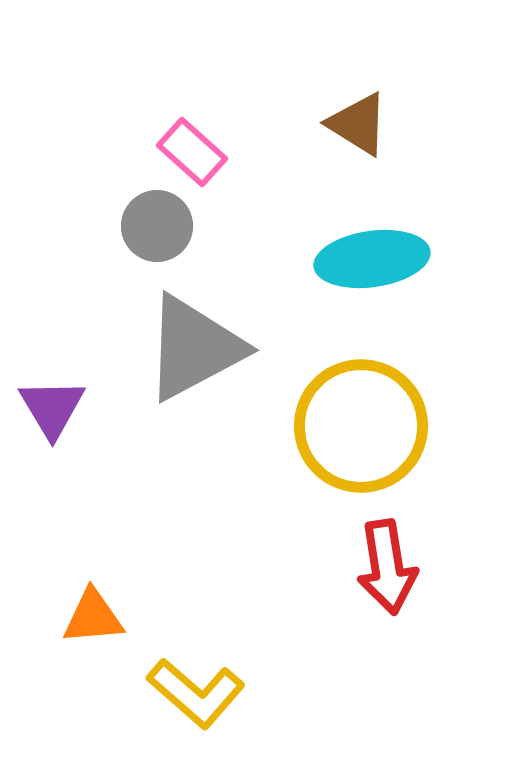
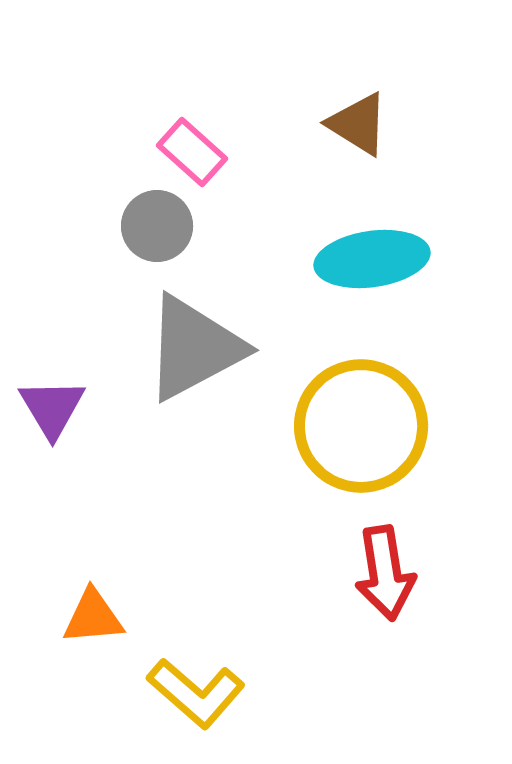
red arrow: moved 2 px left, 6 px down
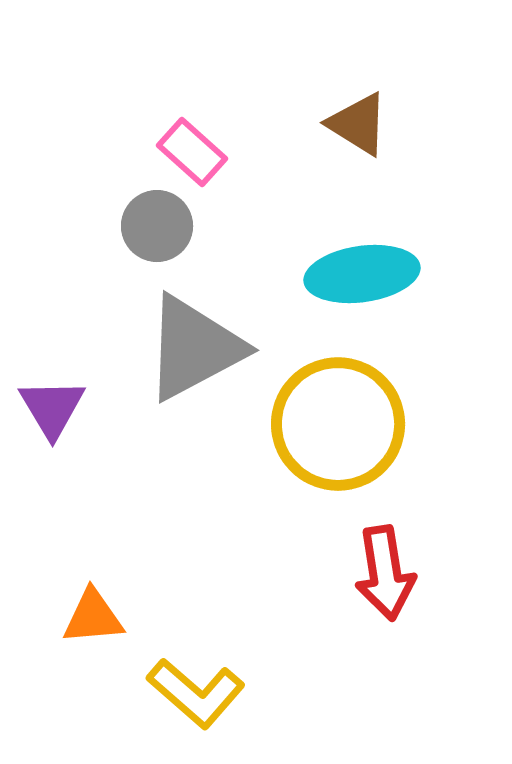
cyan ellipse: moved 10 px left, 15 px down
yellow circle: moved 23 px left, 2 px up
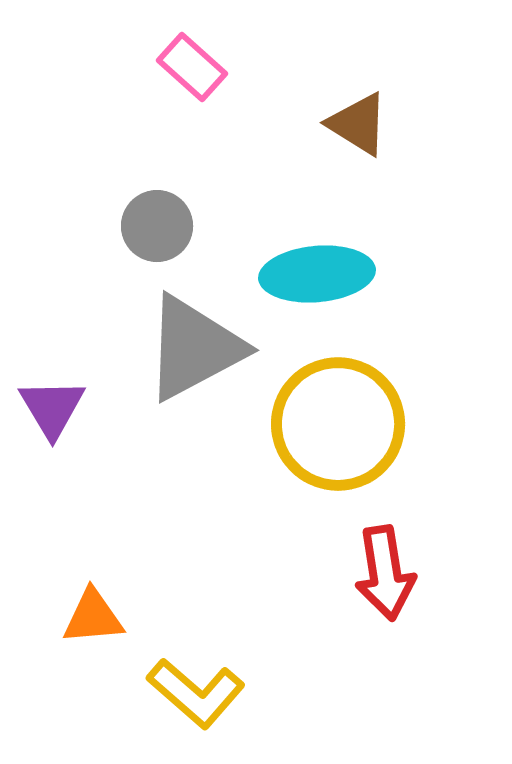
pink rectangle: moved 85 px up
cyan ellipse: moved 45 px left; rotated 3 degrees clockwise
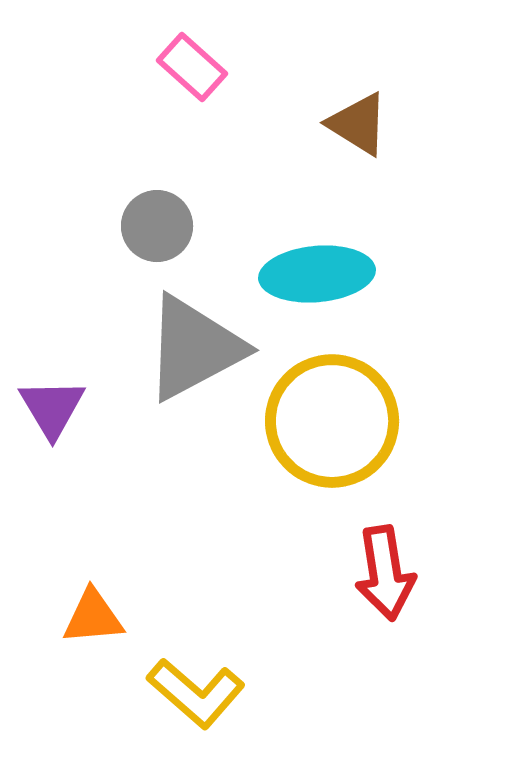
yellow circle: moved 6 px left, 3 px up
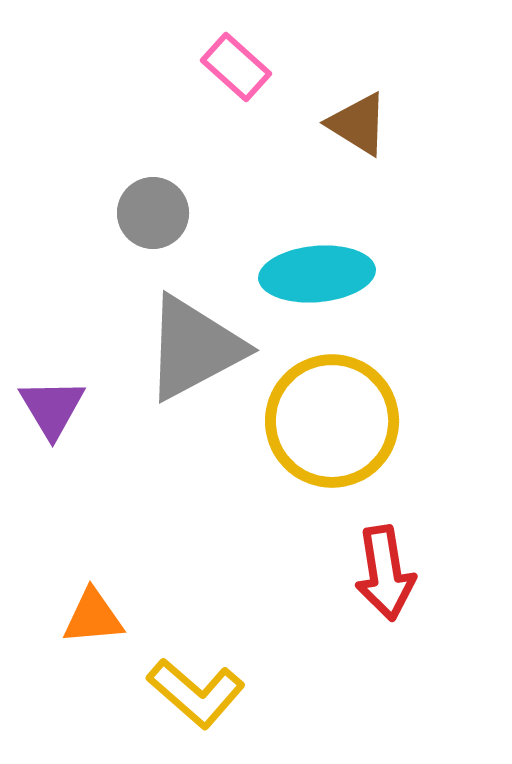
pink rectangle: moved 44 px right
gray circle: moved 4 px left, 13 px up
